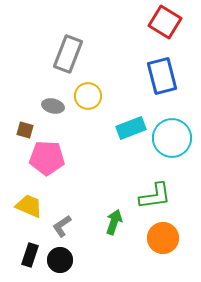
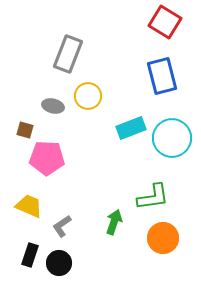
green L-shape: moved 2 px left, 1 px down
black circle: moved 1 px left, 3 px down
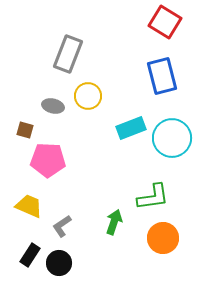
pink pentagon: moved 1 px right, 2 px down
black rectangle: rotated 15 degrees clockwise
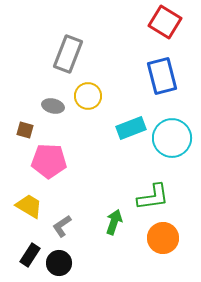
pink pentagon: moved 1 px right, 1 px down
yellow trapezoid: rotated 8 degrees clockwise
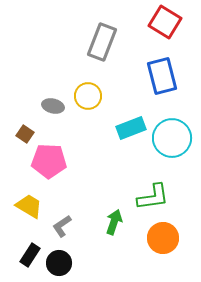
gray rectangle: moved 34 px right, 12 px up
brown square: moved 4 px down; rotated 18 degrees clockwise
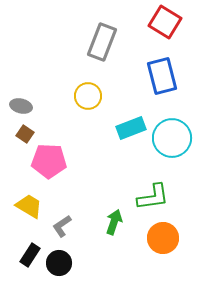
gray ellipse: moved 32 px left
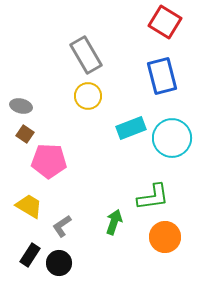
gray rectangle: moved 16 px left, 13 px down; rotated 51 degrees counterclockwise
orange circle: moved 2 px right, 1 px up
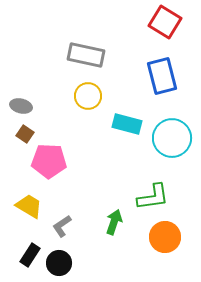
gray rectangle: rotated 48 degrees counterclockwise
cyan rectangle: moved 4 px left, 4 px up; rotated 36 degrees clockwise
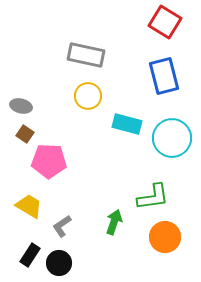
blue rectangle: moved 2 px right
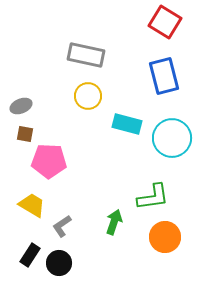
gray ellipse: rotated 35 degrees counterclockwise
brown square: rotated 24 degrees counterclockwise
yellow trapezoid: moved 3 px right, 1 px up
